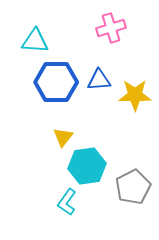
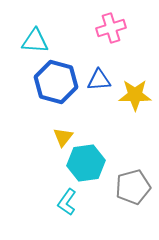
blue hexagon: rotated 15 degrees clockwise
cyan hexagon: moved 1 px left, 3 px up
gray pentagon: rotated 12 degrees clockwise
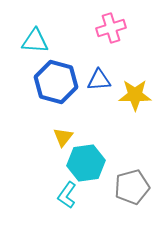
gray pentagon: moved 1 px left
cyan L-shape: moved 7 px up
